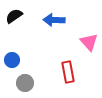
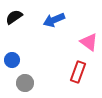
black semicircle: moved 1 px down
blue arrow: rotated 25 degrees counterclockwise
pink triangle: rotated 12 degrees counterclockwise
red rectangle: moved 10 px right; rotated 30 degrees clockwise
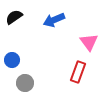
pink triangle: rotated 18 degrees clockwise
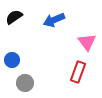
pink triangle: moved 2 px left
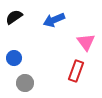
pink triangle: moved 1 px left
blue circle: moved 2 px right, 2 px up
red rectangle: moved 2 px left, 1 px up
